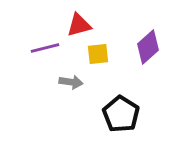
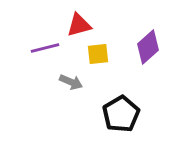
gray arrow: rotated 15 degrees clockwise
black pentagon: rotated 9 degrees clockwise
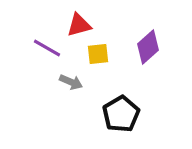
purple line: moved 2 px right; rotated 44 degrees clockwise
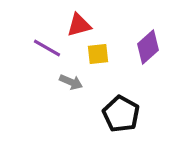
black pentagon: rotated 12 degrees counterclockwise
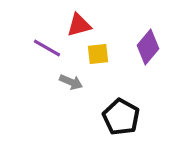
purple diamond: rotated 8 degrees counterclockwise
black pentagon: moved 3 px down
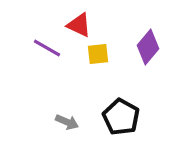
red triangle: rotated 40 degrees clockwise
gray arrow: moved 4 px left, 40 px down
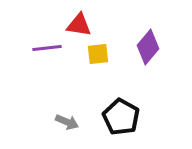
red triangle: rotated 16 degrees counterclockwise
purple line: rotated 36 degrees counterclockwise
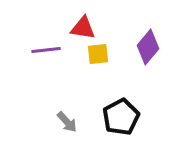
red triangle: moved 4 px right, 3 px down
purple line: moved 1 px left, 2 px down
black pentagon: rotated 15 degrees clockwise
gray arrow: rotated 25 degrees clockwise
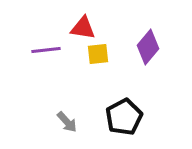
black pentagon: moved 3 px right
